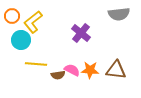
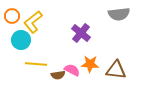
orange star: moved 6 px up
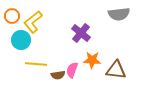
orange star: moved 2 px right, 4 px up
pink semicircle: rotated 98 degrees counterclockwise
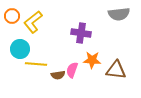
purple cross: rotated 30 degrees counterclockwise
cyan circle: moved 1 px left, 9 px down
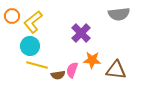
purple cross: rotated 36 degrees clockwise
cyan circle: moved 10 px right, 3 px up
yellow line: moved 1 px right, 1 px down; rotated 10 degrees clockwise
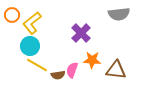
orange circle: moved 1 px up
yellow L-shape: moved 1 px left, 1 px down
yellow line: rotated 15 degrees clockwise
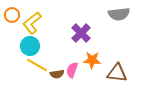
brown triangle: moved 1 px right, 3 px down
brown semicircle: moved 1 px left, 1 px up
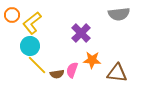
yellow line: rotated 15 degrees clockwise
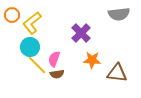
cyan circle: moved 1 px down
pink semicircle: moved 18 px left, 11 px up
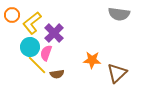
gray semicircle: rotated 15 degrees clockwise
purple cross: moved 27 px left
pink semicircle: moved 8 px left, 6 px up
brown triangle: rotated 50 degrees counterclockwise
